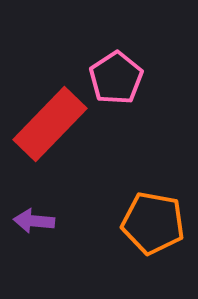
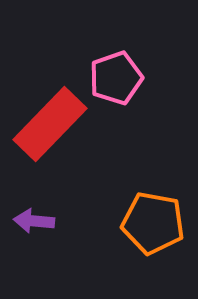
pink pentagon: rotated 14 degrees clockwise
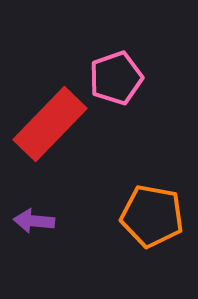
orange pentagon: moved 1 px left, 7 px up
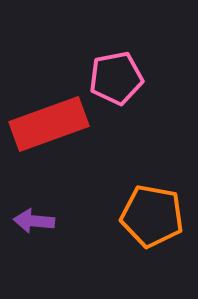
pink pentagon: rotated 8 degrees clockwise
red rectangle: moved 1 px left; rotated 26 degrees clockwise
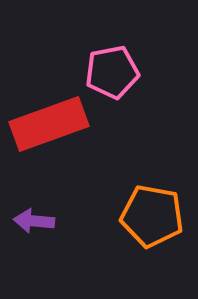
pink pentagon: moved 4 px left, 6 px up
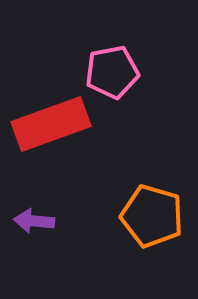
red rectangle: moved 2 px right
orange pentagon: rotated 6 degrees clockwise
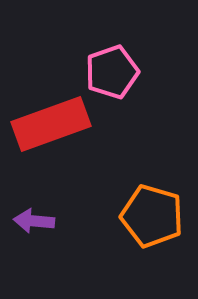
pink pentagon: rotated 8 degrees counterclockwise
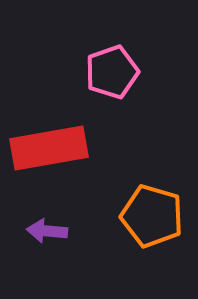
red rectangle: moved 2 px left, 24 px down; rotated 10 degrees clockwise
purple arrow: moved 13 px right, 10 px down
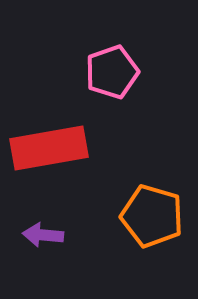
purple arrow: moved 4 px left, 4 px down
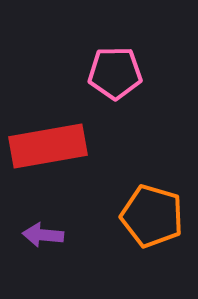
pink pentagon: moved 3 px right, 1 px down; rotated 18 degrees clockwise
red rectangle: moved 1 px left, 2 px up
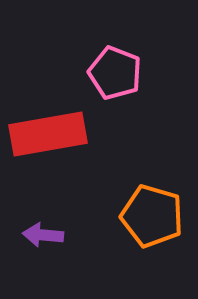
pink pentagon: rotated 22 degrees clockwise
red rectangle: moved 12 px up
